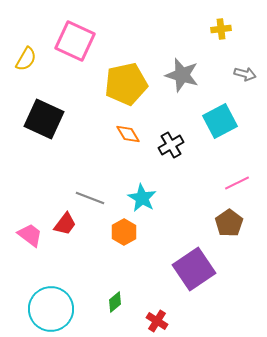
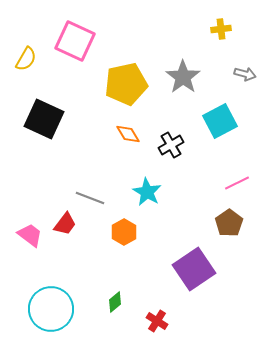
gray star: moved 1 px right, 2 px down; rotated 20 degrees clockwise
cyan star: moved 5 px right, 6 px up
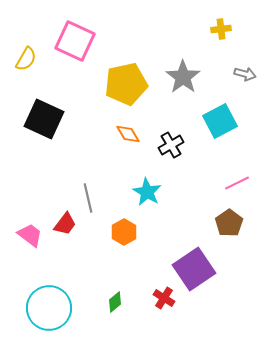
gray line: moved 2 px left; rotated 56 degrees clockwise
cyan circle: moved 2 px left, 1 px up
red cross: moved 7 px right, 23 px up
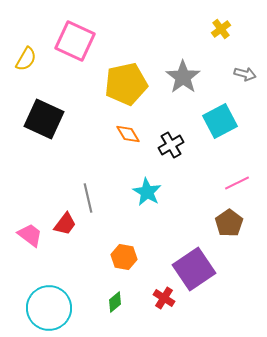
yellow cross: rotated 30 degrees counterclockwise
orange hexagon: moved 25 px down; rotated 20 degrees counterclockwise
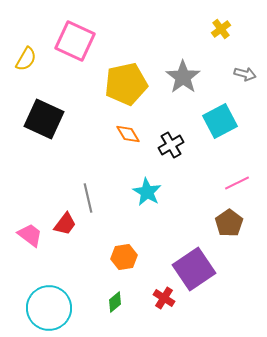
orange hexagon: rotated 20 degrees counterclockwise
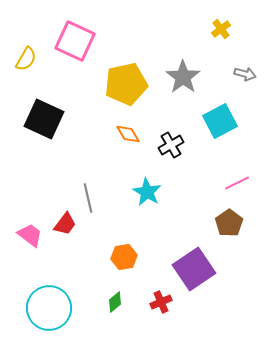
red cross: moved 3 px left, 4 px down; rotated 35 degrees clockwise
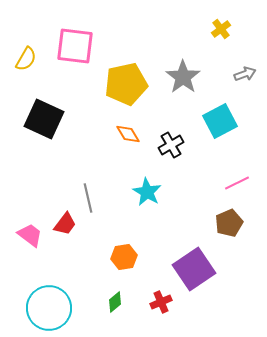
pink square: moved 5 px down; rotated 18 degrees counterclockwise
gray arrow: rotated 35 degrees counterclockwise
brown pentagon: rotated 12 degrees clockwise
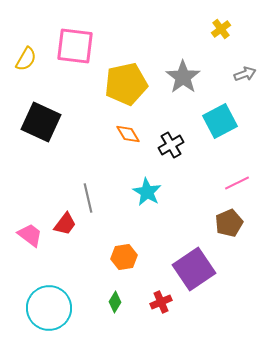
black square: moved 3 px left, 3 px down
green diamond: rotated 20 degrees counterclockwise
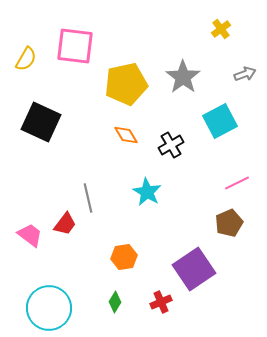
orange diamond: moved 2 px left, 1 px down
